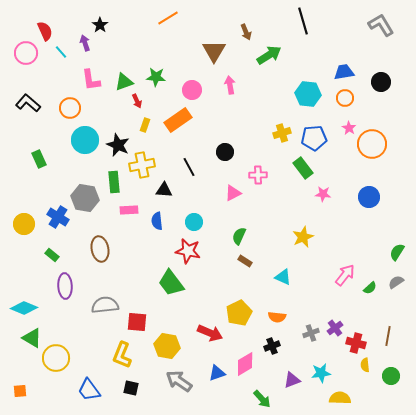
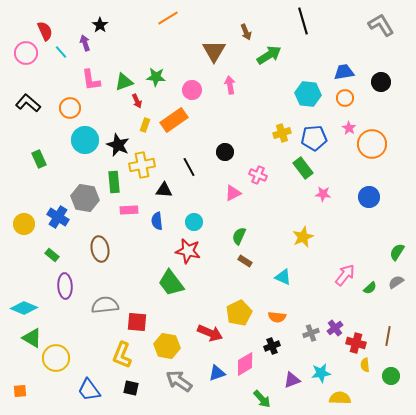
orange rectangle at (178, 120): moved 4 px left
pink cross at (258, 175): rotated 24 degrees clockwise
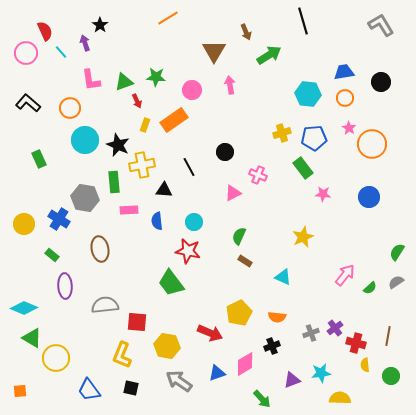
blue cross at (58, 217): moved 1 px right, 2 px down
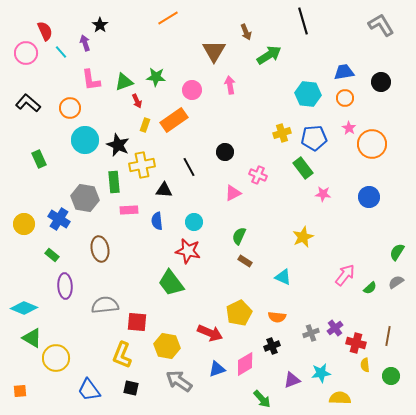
blue triangle at (217, 373): moved 4 px up
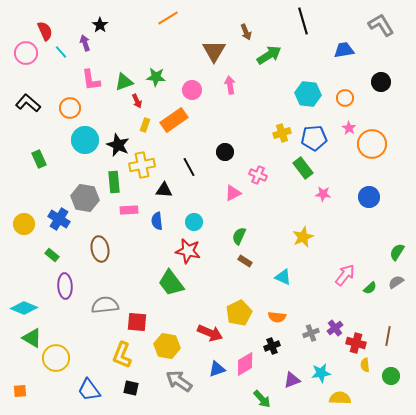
blue trapezoid at (344, 72): moved 22 px up
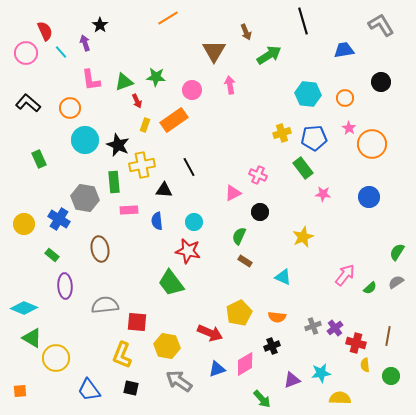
black circle at (225, 152): moved 35 px right, 60 px down
gray cross at (311, 333): moved 2 px right, 7 px up
